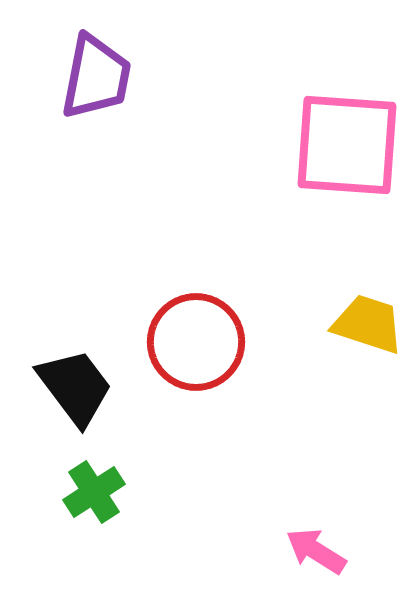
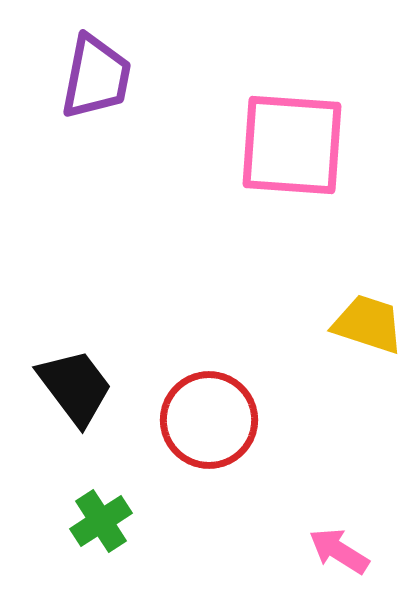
pink square: moved 55 px left
red circle: moved 13 px right, 78 px down
green cross: moved 7 px right, 29 px down
pink arrow: moved 23 px right
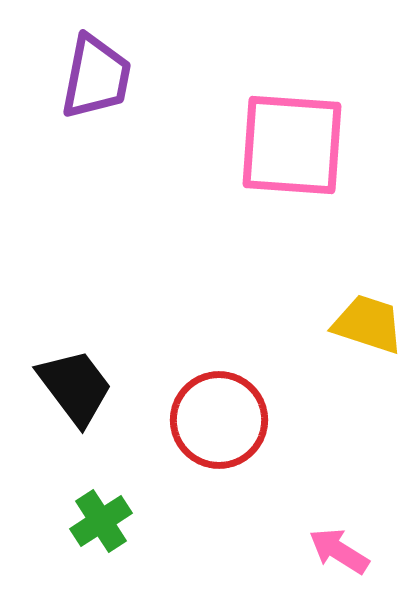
red circle: moved 10 px right
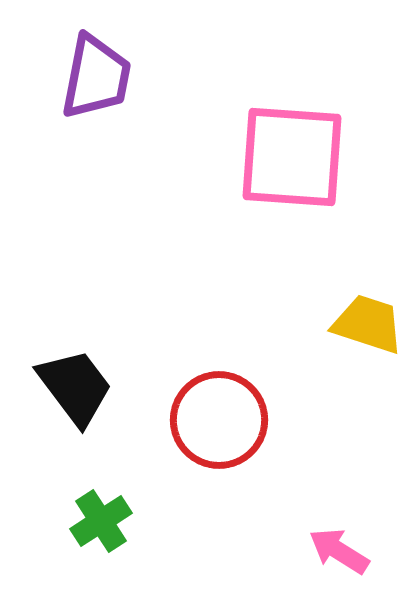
pink square: moved 12 px down
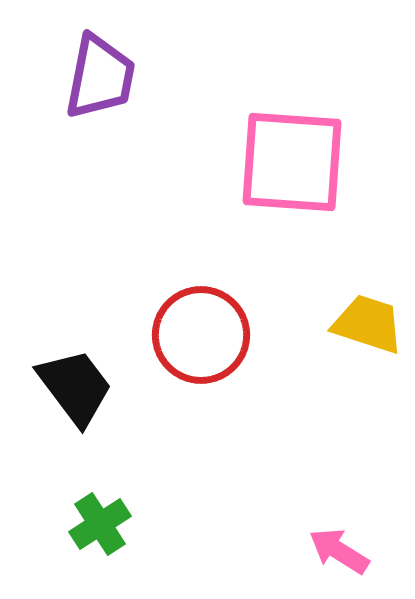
purple trapezoid: moved 4 px right
pink square: moved 5 px down
red circle: moved 18 px left, 85 px up
green cross: moved 1 px left, 3 px down
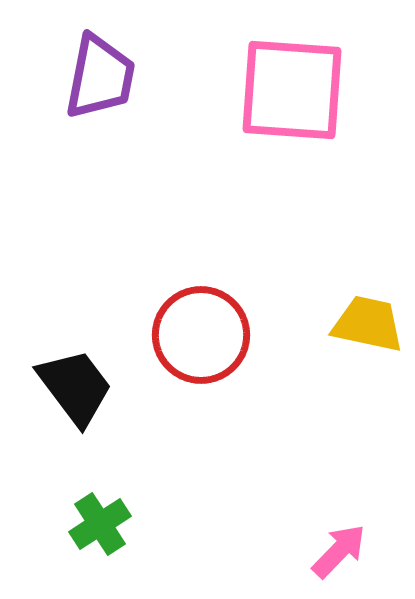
pink square: moved 72 px up
yellow trapezoid: rotated 6 degrees counterclockwise
pink arrow: rotated 102 degrees clockwise
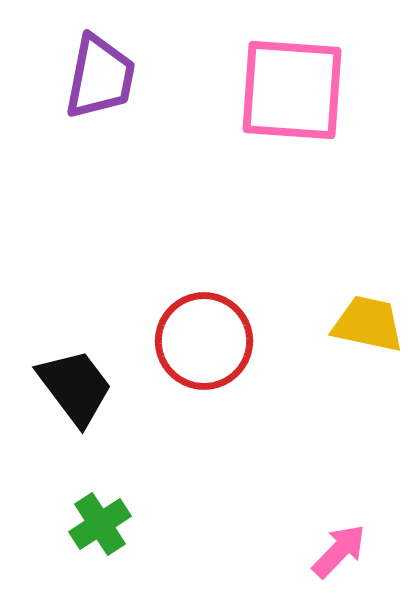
red circle: moved 3 px right, 6 px down
